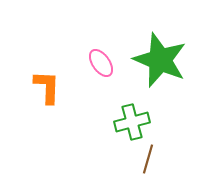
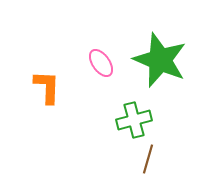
green cross: moved 2 px right, 2 px up
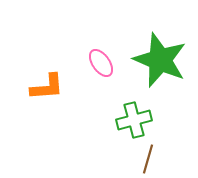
orange L-shape: rotated 84 degrees clockwise
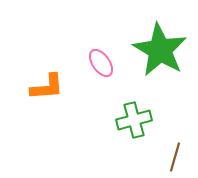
green star: moved 10 px up; rotated 8 degrees clockwise
brown line: moved 27 px right, 2 px up
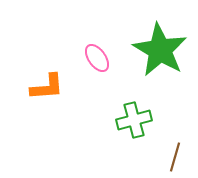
pink ellipse: moved 4 px left, 5 px up
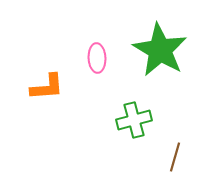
pink ellipse: rotated 32 degrees clockwise
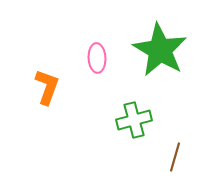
orange L-shape: rotated 66 degrees counterclockwise
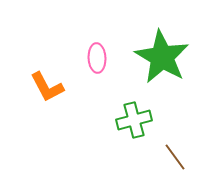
green star: moved 2 px right, 7 px down
orange L-shape: rotated 132 degrees clockwise
brown line: rotated 52 degrees counterclockwise
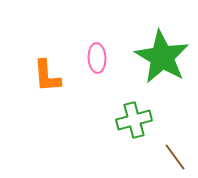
orange L-shape: moved 11 px up; rotated 24 degrees clockwise
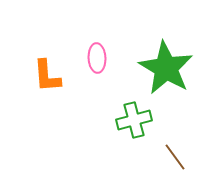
green star: moved 4 px right, 11 px down
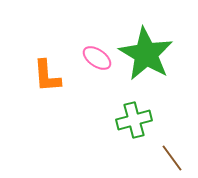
pink ellipse: rotated 52 degrees counterclockwise
green star: moved 20 px left, 14 px up
brown line: moved 3 px left, 1 px down
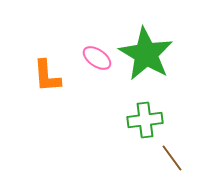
green cross: moved 11 px right; rotated 8 degrees clockwise
